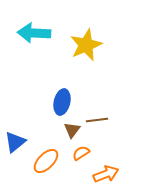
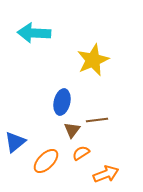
yellow star: moved 7 px right, 15 px down
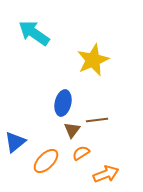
cyan arrow: rotated 32 degrees clockwise
blue ellipse: moved 1 px right, 1 px down
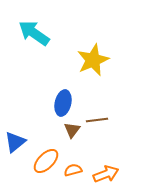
orange semicircle: moved 8 px left, 17 px down; rotated 18 degrees clockwise
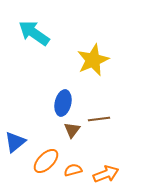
brown line: moved 2 px right, 1 px up
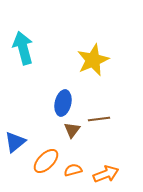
cyan arrow: moved 11 px left, 15 px down; rotated 40 degrees clockwise
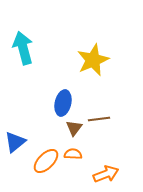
brown triangle: moved 2 px right, 2 px up
orange semicircle: moved 16 px up; rotated 18 degrees clockwise
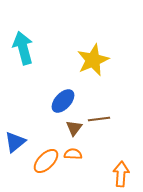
blue ellipse: moved 2 px up; rotated 30 degrees clockwise
orange arrow: moved 15 px right; rotated 65 degrees counterclockwise
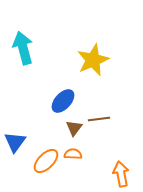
blue triangle: rotated 15 degrees counterclockwise
orange arrow: rotated 15 degrees counterclockwise
